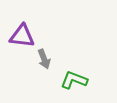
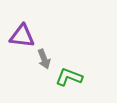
green L-shape: moved 5 px left, 3 px up
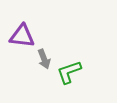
green L-shape: moved 5 px up; rotated 40 degrees counterclockwise
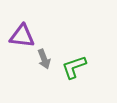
green L-shape: moved 5 px right, 5 px up
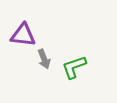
purple triangle: moved 1 px right, 1 px up
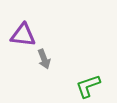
green L-shape: moved 14 px right, 19 px down
